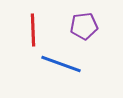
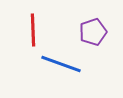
purple pentagon: moved 9 px right, 6 px down; rotated 12 degrees counterclockwise
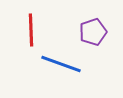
red line: moved 2 px left
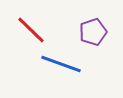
red line: rotated 44 degrees counterclockwise
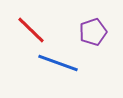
blue line: moved 3 px left, 1 px up
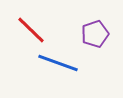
purple pentagon: moved 2 px right, 2 px down
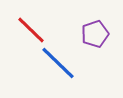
blue line: rotated 24 degrees clockwise
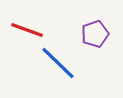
red line: moved 4 px left; rotated 24 degrees counterclockwise
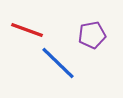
purple pentagon: moved 3 px left, 1 px down; rotated 8 degrees clockwise
